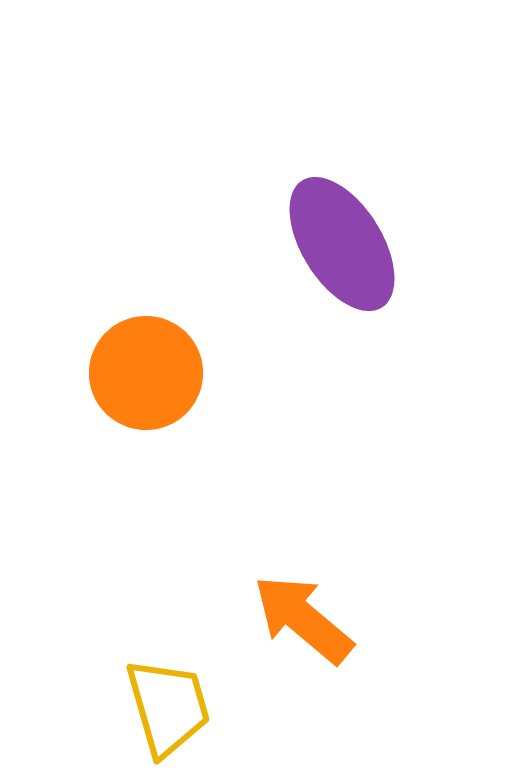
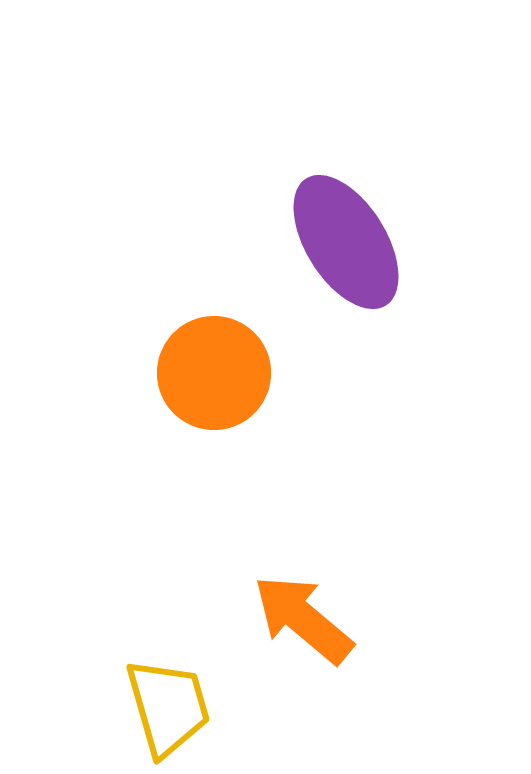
purple ellipse: moved 4 px right, 2 px up
orange circle: moved 68 px right
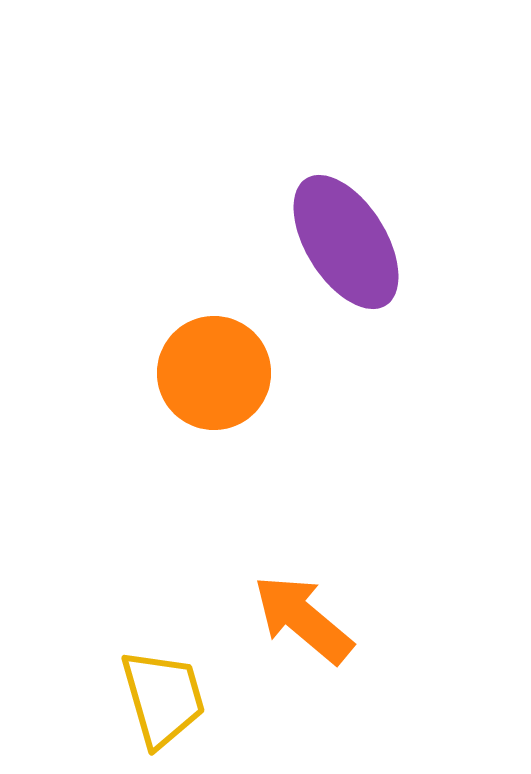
yellow trapezoid: moved 5 px left, 9 px up
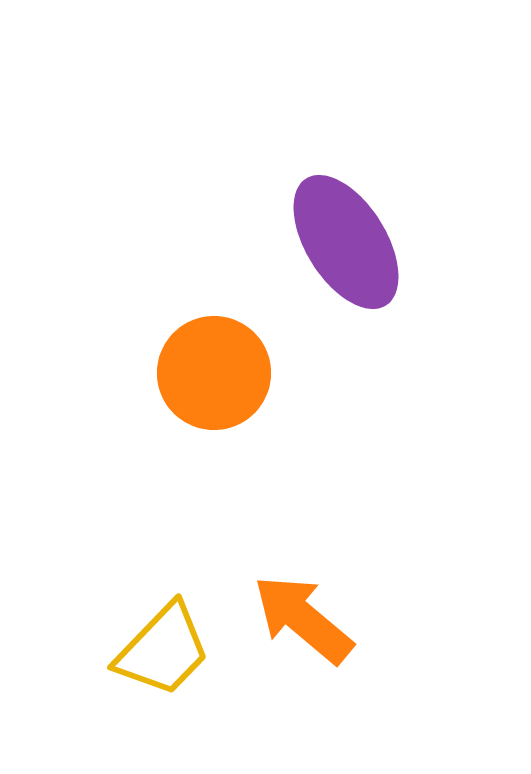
yellow trapezoid: moved 48 px up; rotated 60 degrees clockwise
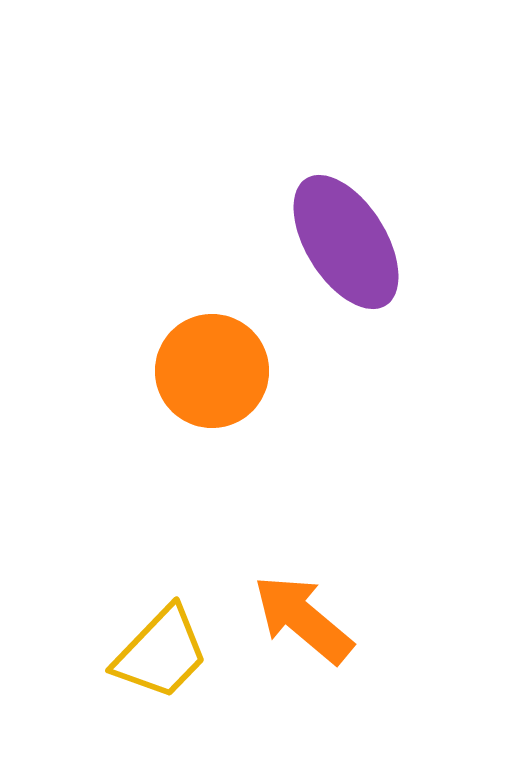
orange circle: moved 2 px left, 2 px up
yellow trapezoid: moved 2 px left, 3 px down
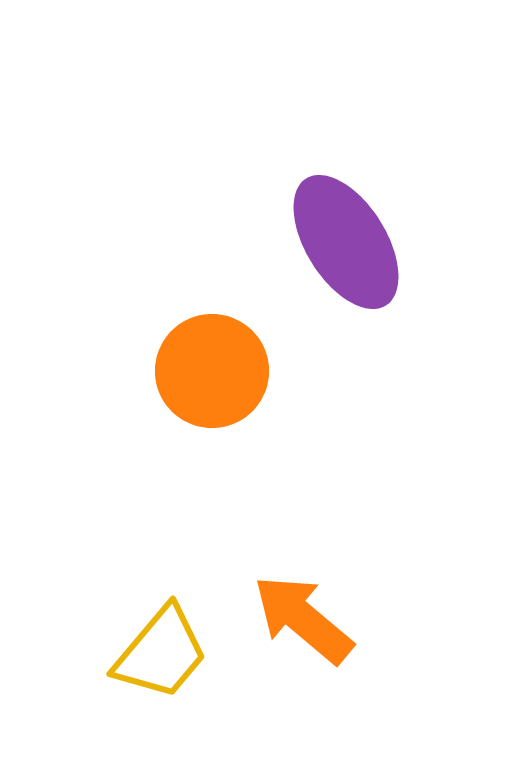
yellow trapezoid: rotated 4 degrees counterclockwise
